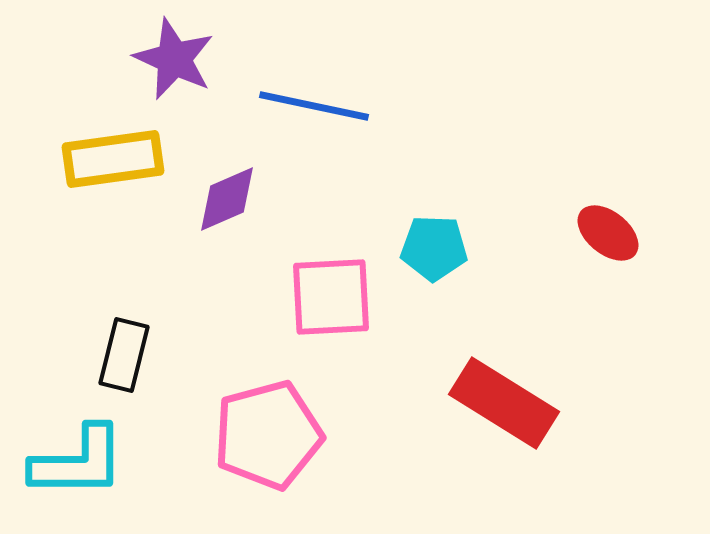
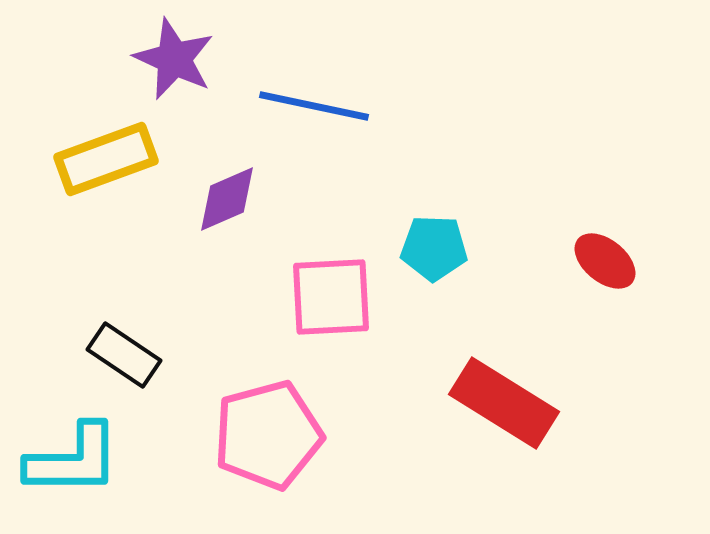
yellow rectangle: moved 7 px left; rotated 12 degrees counterclockwise
red ellipse: moved 3 px left, 28 px down
black rectangle: rotated 70 degrees counterclockwise
cyan L-shape: moved 5 px left, 2 px up
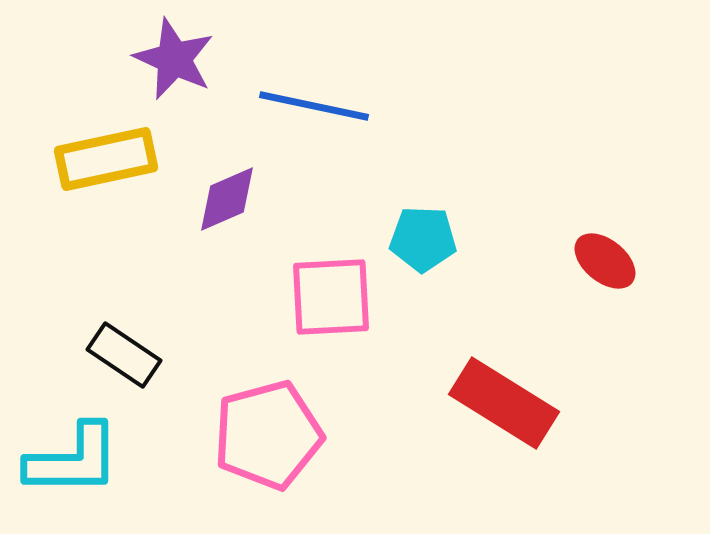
yellow rectangle: rotated 8 degrees clockwise
cyan pentagon: moved 11 px left, 9 px up
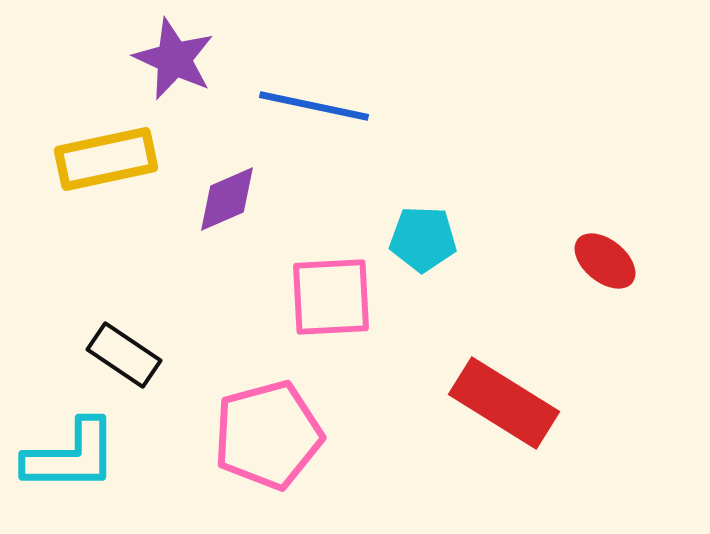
cyan L-shape: moved 2 px left, 4 px up
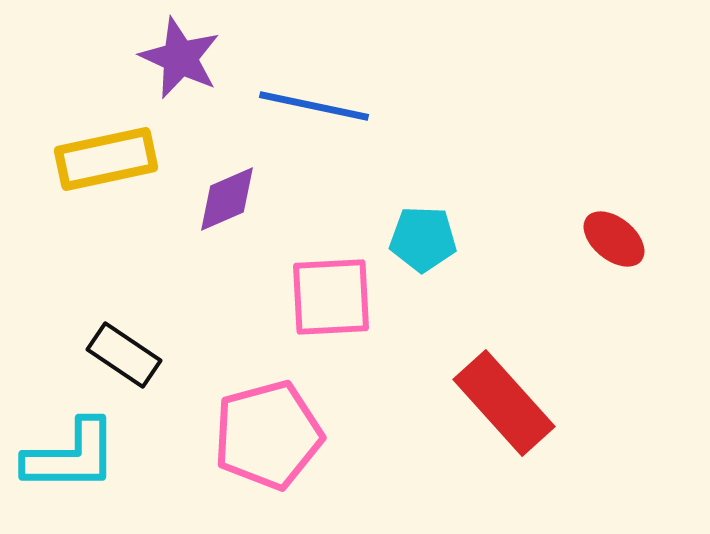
purple star: moved 6 px right, 1 px up
red ellipse: moved 9 px right, 22 px up
red rectangle: rotated 16 degrees clockwise
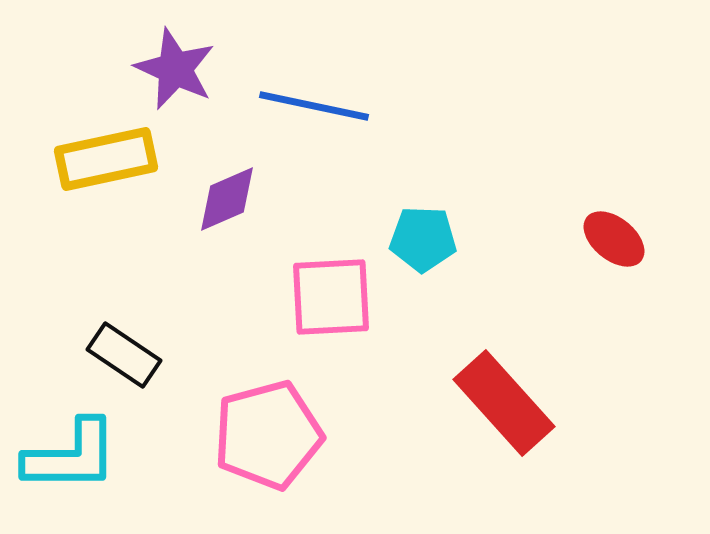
purple star: moved 5 px left, 11 px down
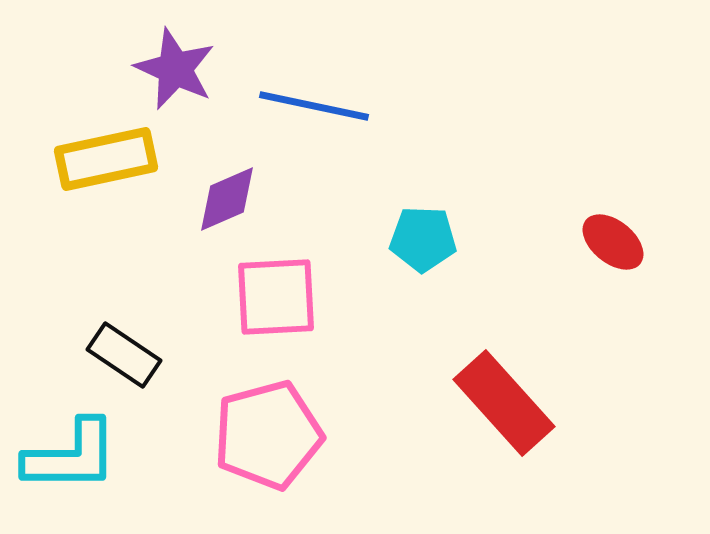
red ellipse: moved 1 px left, 3 px down
pink square: moved 55 px left
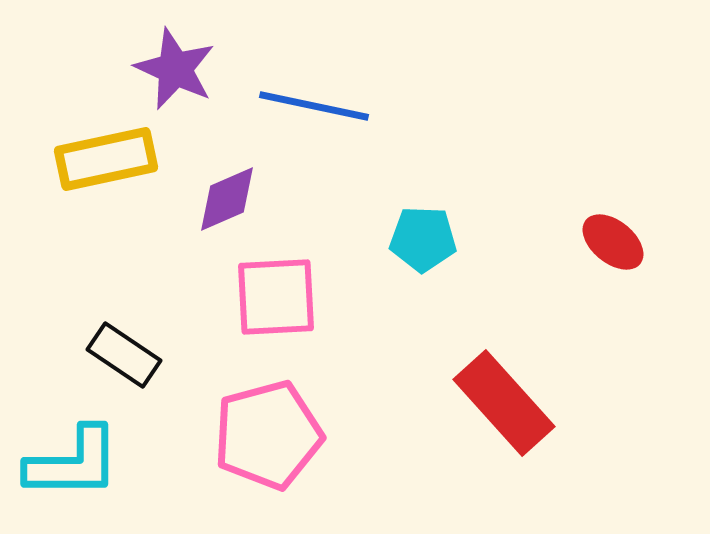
cyan L-shape: moved 2 px right, 7 px down
